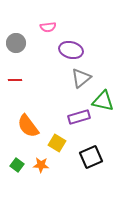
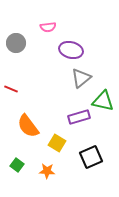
red line: moved 4 px left, 9 px down; rotated 24 degrees clockwise
orange star: moved 6 px right, 6 px down
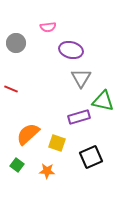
gray triangle: rotated 20 degrees counterclockwise
orange semicircle: moved 8 px down; rotated 85 degrees clockwise
yellow square: rotated 12 degrees counterclockwise
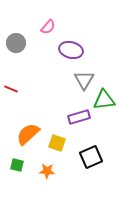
pink semicircle: rotated 42 degrees counterclockwise
gray triangle: moved 3 px right, 2 px down
green triangle: moved 1 px right, 1 px up; rotated 20 degrees counterclockwise
green square: rotated 24 degrees counterclockwise
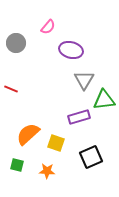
yellow square: moved 1 px left
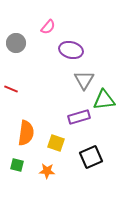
orange semicircle: moved 2 px left, 1 px up; rotated 140 degrees clockwise
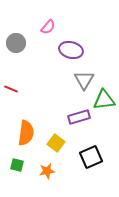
yellow square: rotated 18 degrees clockwise
orange star: rotated 14 degrees counterclockwise
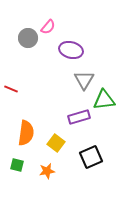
gray circle: moved 12 px right, 5 px up
